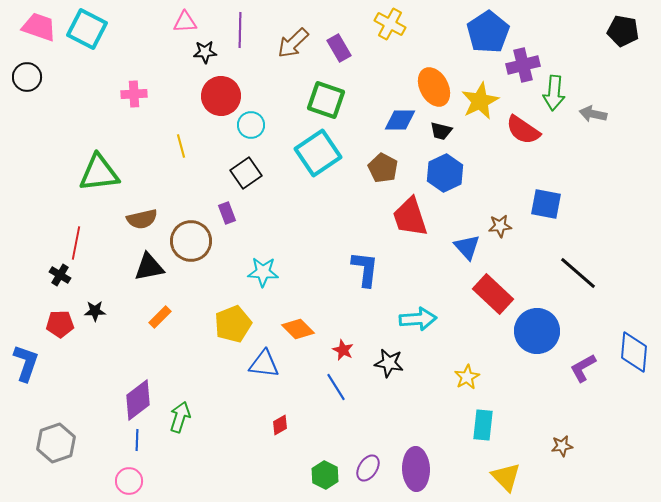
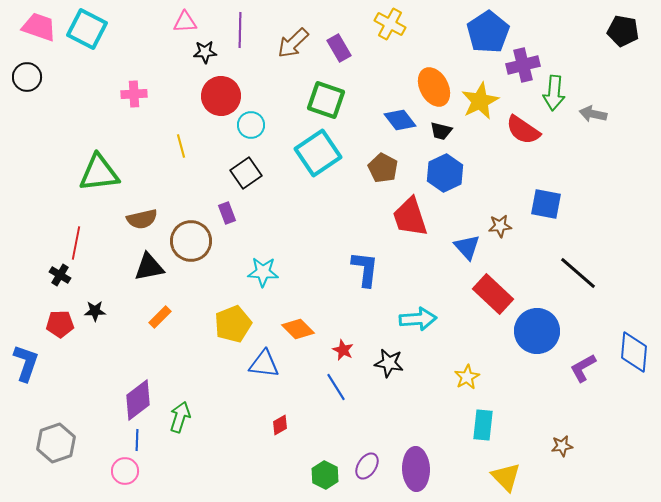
blue diamond at (400, 120): rotated 52 degrees clockwise
purple ellipse at (368, 468): moved 1 px left, 2 px up
pink circle at (129, 481): moved 4 px left, 10 px up
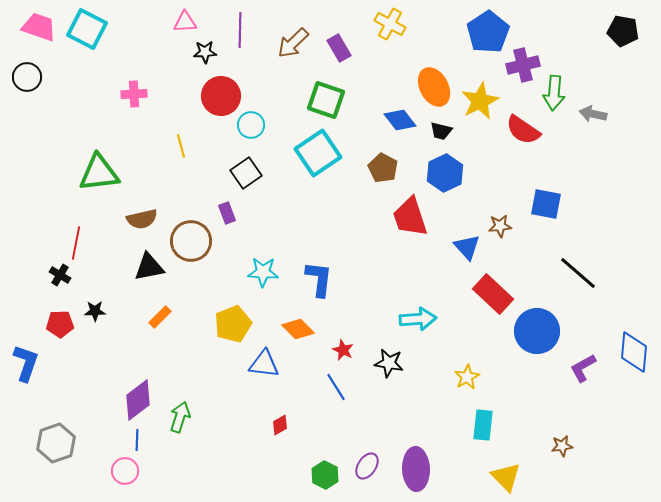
blue L-shape at (365, 269): moved 46 px left, 10 px down
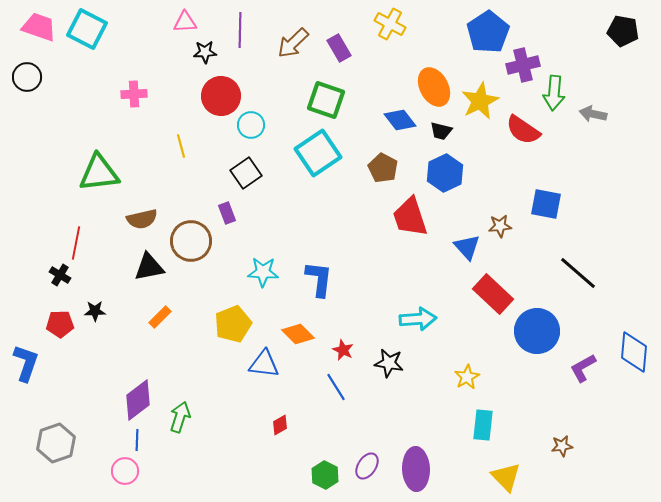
orange diamond at (298, 329): moved 5 px down
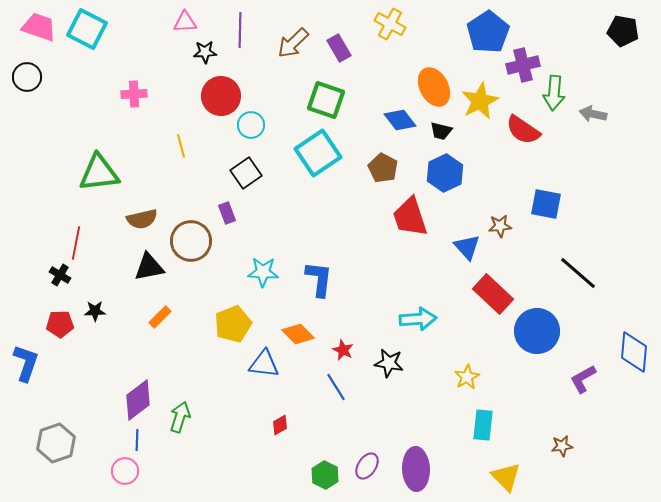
purple L-shape at (583, 368): moved 11 px down
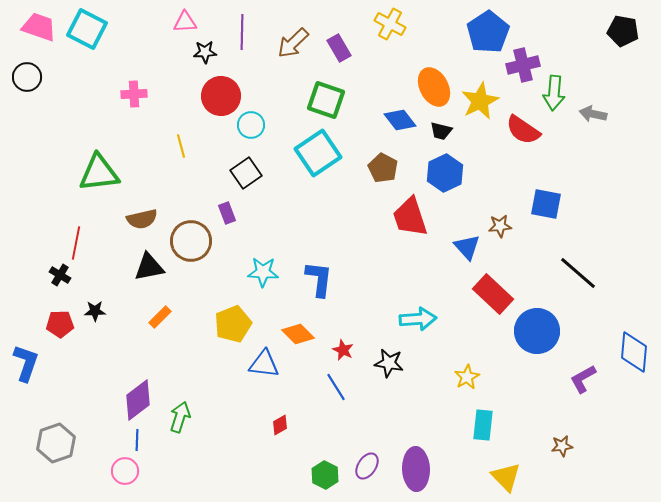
purple line at (240, 30): moved 2 px right, 2 px down
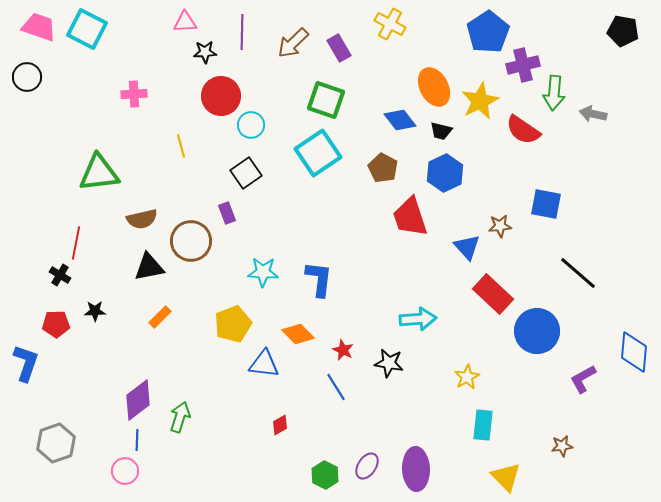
red pentagon at (60, 324): moved 4 px left
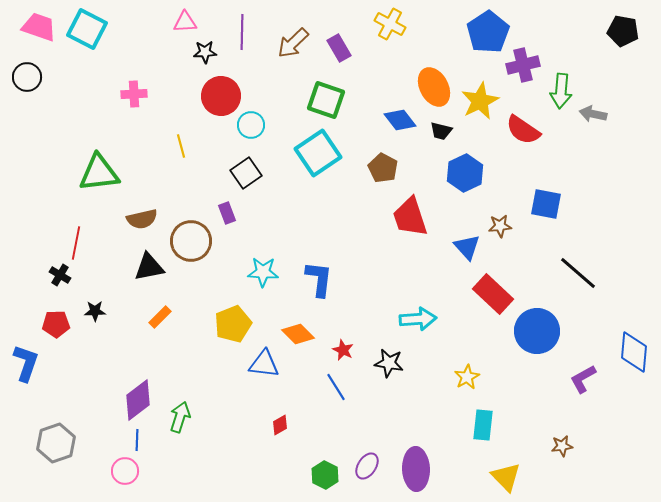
green arrow at (554, 93): moved 7 px right, 2 px up
blue hexagon at (445, 173): moved 20 px right
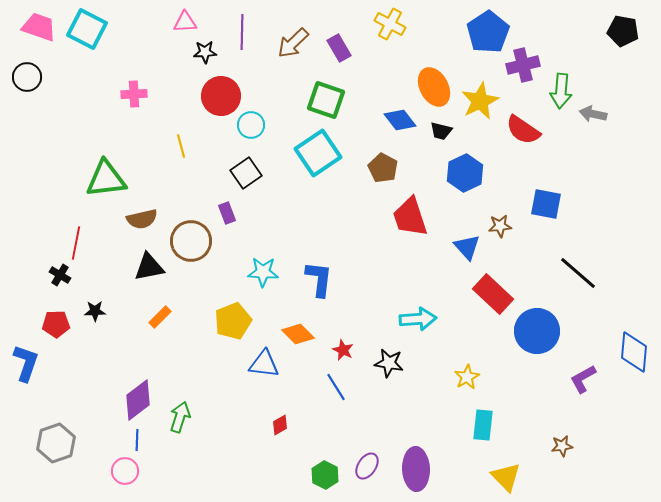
green triangle at (99, 173): moved 7 px right, 6 px down
yellow pentagon at (233, 324): moved 3 px up
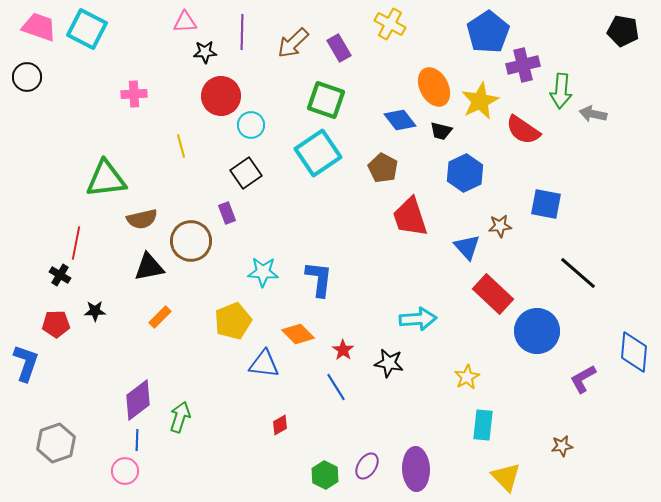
red star at (343, 350): rotated 10 degrees clockwise
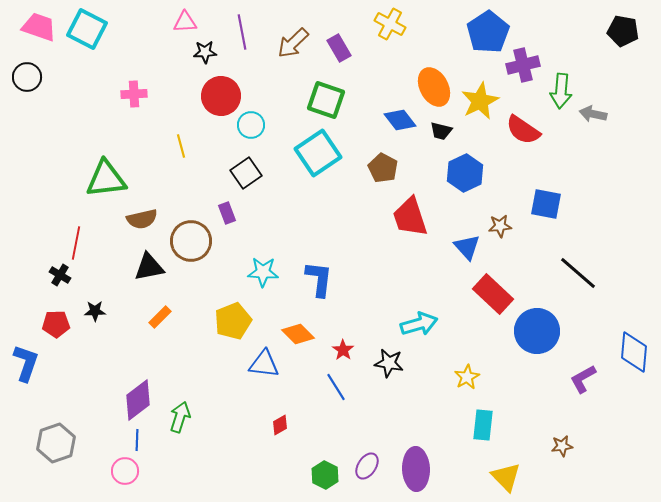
purple line at (242, 32): rotated 12 degrees counterclockwise
cyan arrow at (418, 319): moved 1 px right, 5 px down; rotated 12 degrees counterclockwise
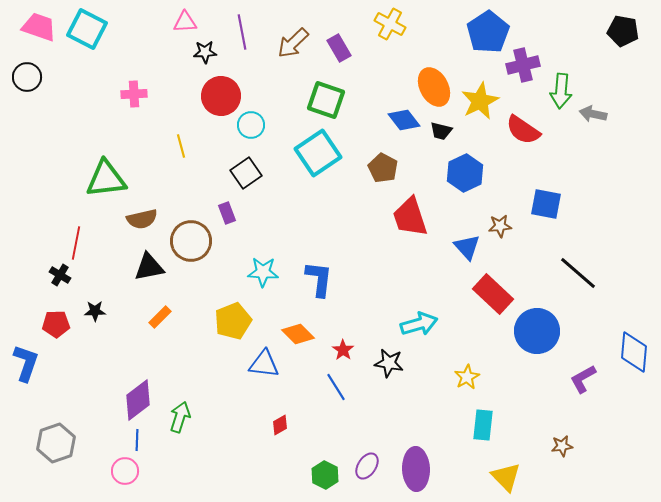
blue diamond at (400, 120): moved 4 px right
